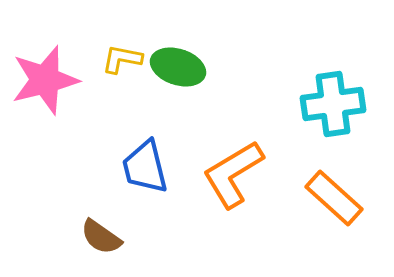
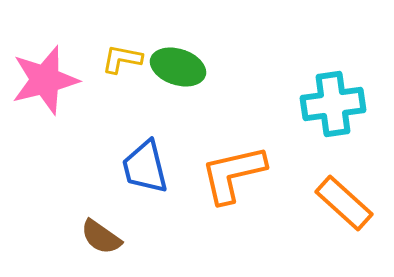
orange L-shape: rotated 18 degrees clockwise
orange rectangle: moved 10 px right, 5 px down
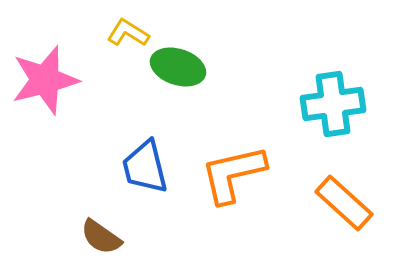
yellow L-shape: moved 6 px right, 26 px up; rotated 21 degrees clockwise
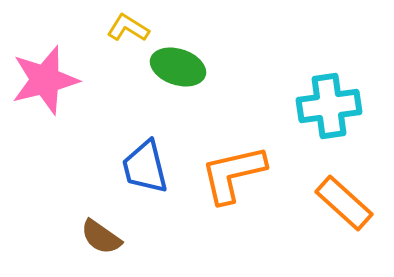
yellow L-shape: moved 5 px up
cyan cross: moved 4 px left, 2 px down
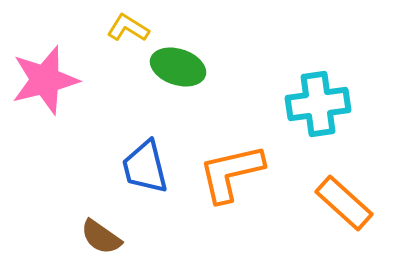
cyan cross: moved 11 px left, 2 px up
orange L-shape: moved 2 px left, 1 px up
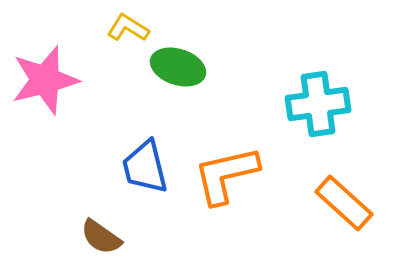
orange L-shape: moved 5 px left, 2 px down
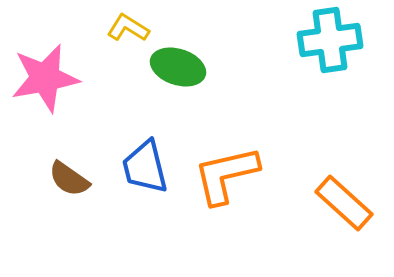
pink star: moved 2 px up; rotated 4 degrees clockwise
cyan cross: moved 12 px right, 64 px up
brown semicircle: moved 32 px left, 58 px up
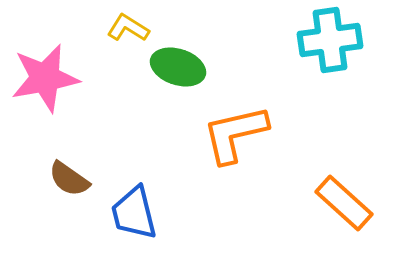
blue trapezoid: moved 11 px left, 46 px down
orange L-shape: moved 9 px right, 41 px up
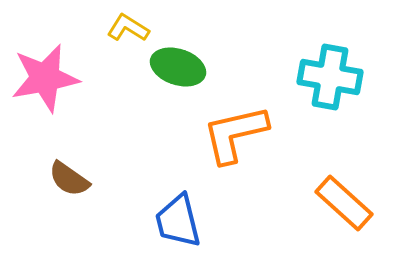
cyan cross: moved 37 px down; rotated 18 degrees clockwise
blue trapezoid: moved 44 px right, 8 px down
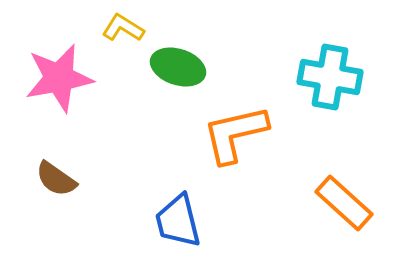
yellow L-shape: moved 5 px left
pink star: moved 14 px right
brown semicircle: moved 13 px left
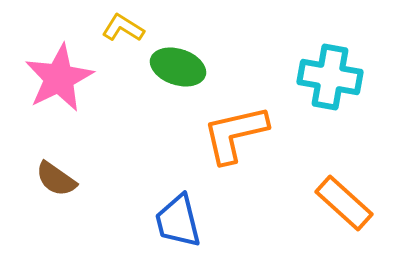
pink star: rotated 16 degrees counterclockwise
